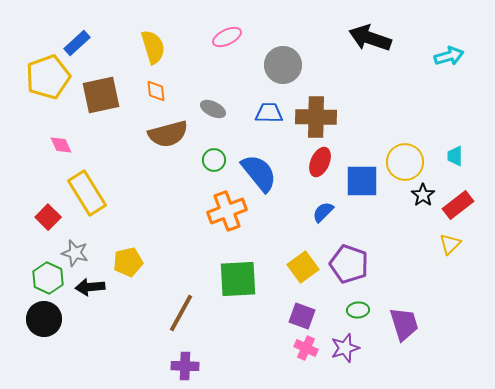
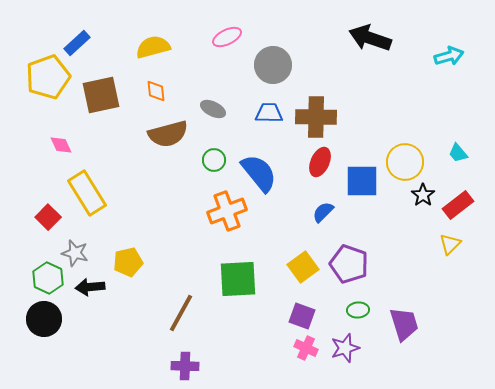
yellow semicircle at (153, 47): rotated 88 degrees counterclockwise
gray circle at (283, 65): moved 10 px left
cyan trapezoid at (455, 156): moved 3 px right, 3 px up; rotated 40 degrees counterclockwise
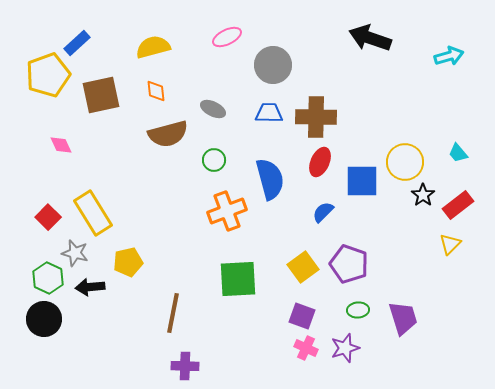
yellow pentagon at (48, 77): moved 2 px up
blue semicircle at (259, 173): moved 11 px right, 6 px down; rotated 24 degrees clockwise
yellow rectangle at (87, 193): moved 6 px right, 20 px down
brown line at (181, 313): moved 8 px left; rotated 18 degrees counterclockwise
purple trapezoid at (404, 324): moved 1 px left, 6 px up
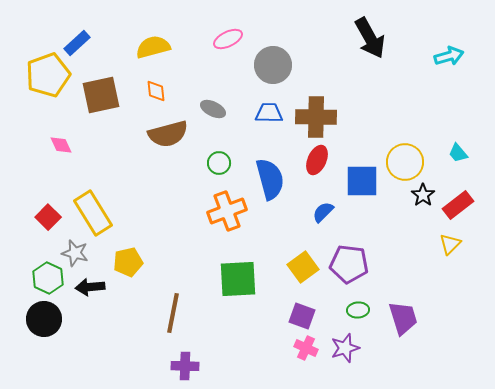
pink ellipse at (227, 37): moved 1 px right, 2 px down
black arrow at (370, 38): rotated 138 degrees counterclockwise
green circle at (214, 160): moved 5 px right, 3 px down
red ellipse at (320, 162): moved 3 px left, 2 px up
purple pentagon at (349, 264): rotated 12 degrees counterclockwise
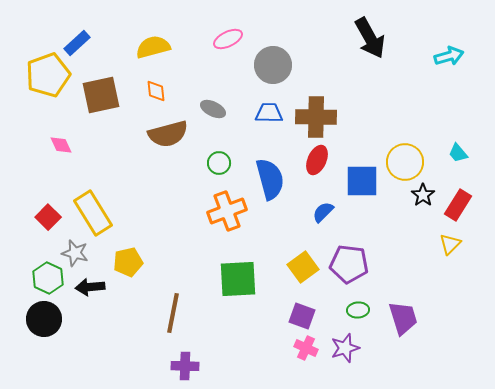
red rectangle at (458, 205): rotated 20 degrees counterclockwise
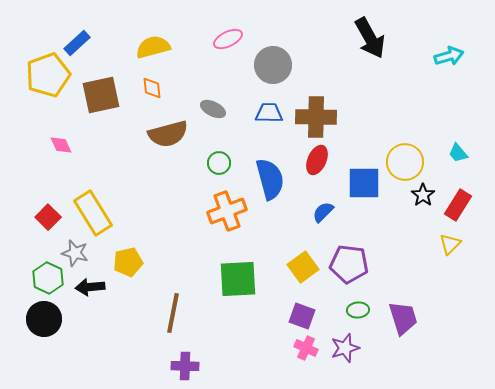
orange diamond at (156, 91): moved 4 px left, 3 px up
blue square at (362, 181): moved 2 px right, 2 px down
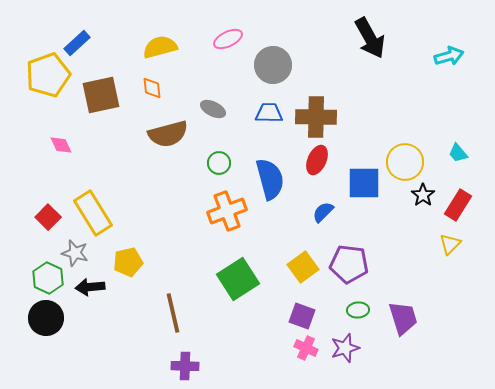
yellow semicircle at (153, 47): moved 7 px right
green square at (238, 279): rotated 30 degrees counterclockwise
brown line at (173, 313): rotated 24 degrees counterclockwise
black circle at (44, 319): moved 2 px right, 1 px up
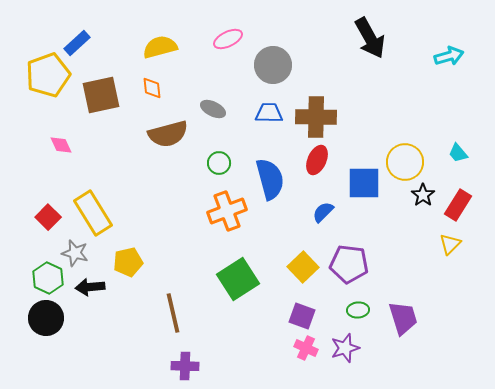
yellow square at (303, 267): rotated 8 degrees counterclockwise
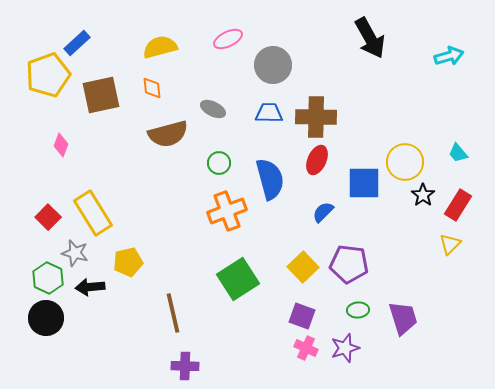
pink diamond at (61, 145): rotated 45 degrees clockwise
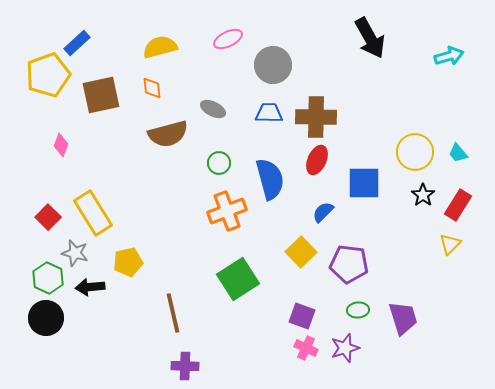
yellow circle at (405, 162): moved 10 px right, 10 px up
yellow square at (303, 267): moved 2 px left, 15 px up
